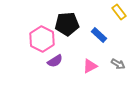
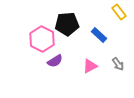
gray arrow: rotated 24 degrees clockwise
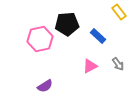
blue rectangle: moved 1 px left, 1 px down
pink hexagon: moved 2 px left; rotated 20 degrees clockwise
purple semicircle: moved 10 px left, 25 px down
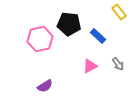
black pentagon: moved 2 px right; rotated 10 degrees clockwise
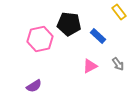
purple semicircle: moved 11 px left
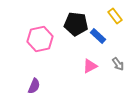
yellow rectangle: moved 4 px left, 4 px down
black pentagon: moved 7 px right
purple semicircle: rotated 35 degrees counterclockwise
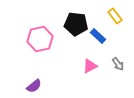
purple semicircle: rotated 28 degrees clockwise
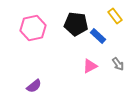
pink hexagon: moved 7 px left, 11 px up
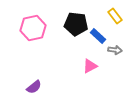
gray arrow: moved 3 px left, 14 px up; rotated 48 degrees counterclockwise
purple semicircle: moved 1 px down
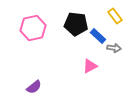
gray arrow: moved 1 px left, 2 px up
